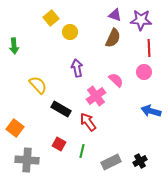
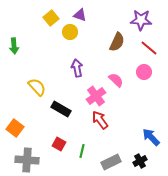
purple triangle: moved 35 px left
brown semicircle: moved 4 px right, 4 px down
red line: rotated 48 degrees counterclockwise
yellow semicircle: moved 1 px left, 2 px down
blue arrow: moved 26 px down; rotated 30 degrees clockwise
red arrow: moved 12 px right, 2 px up
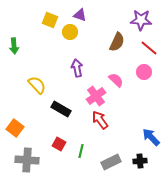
yellow square: moved 1 px left, 2 px down; rotated 28 degrees counterclockwise
yellow semicircle: moved 2 px up
green line: moved 1 px left
black cross: rotated 24 degrees clockwise
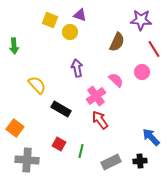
red line: moved 5 px right, 1 px down; rotated 18 degrees clockwise
pink circle: moved 2 px left
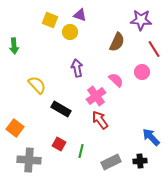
gray cross: moved 2 px right
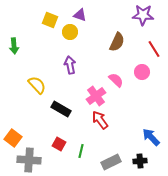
purple star: moved 2 px right, 5 px up
purple arrow: moved 7 px left, 3 px up
orange square: moved 2 px left, 10 px down
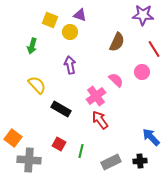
green arrow: moved 18 px right; rotated 21 degrees clockwise
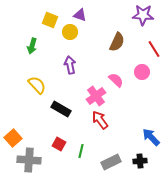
orange square: rotated 12 degrees clockwise
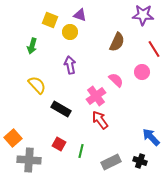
black cross: rotated 24 degrees clockwise
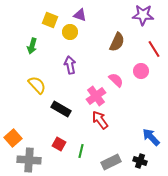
pink circle: moved 1 px left, 1 px up
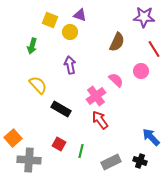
purple star: moved 1 px right, 2 px down
yellow semicircle: moved 1 px right
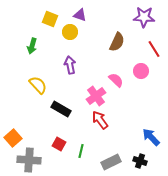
yellow square: moved 1 px up
